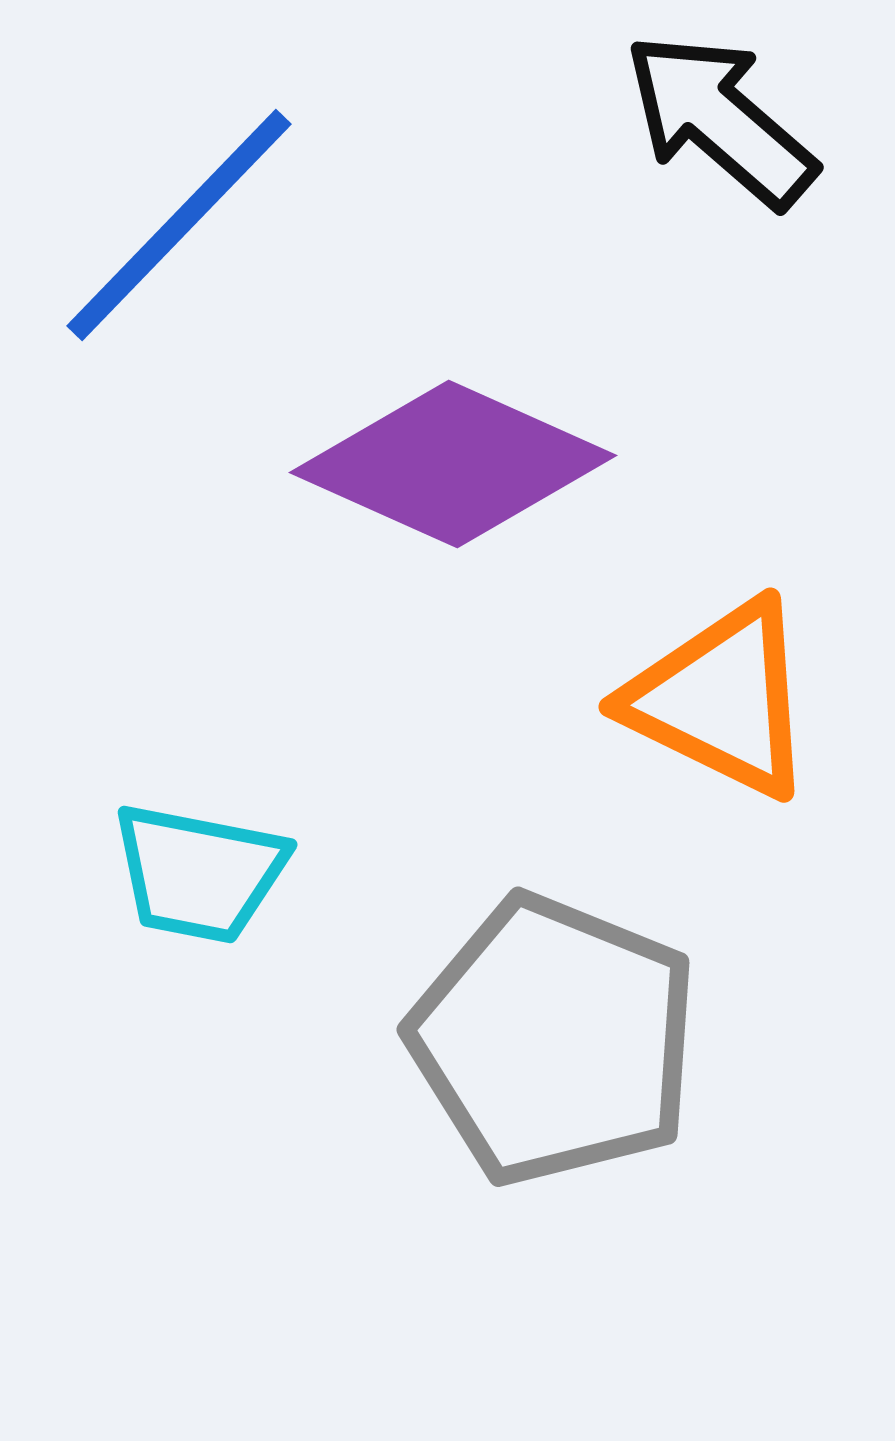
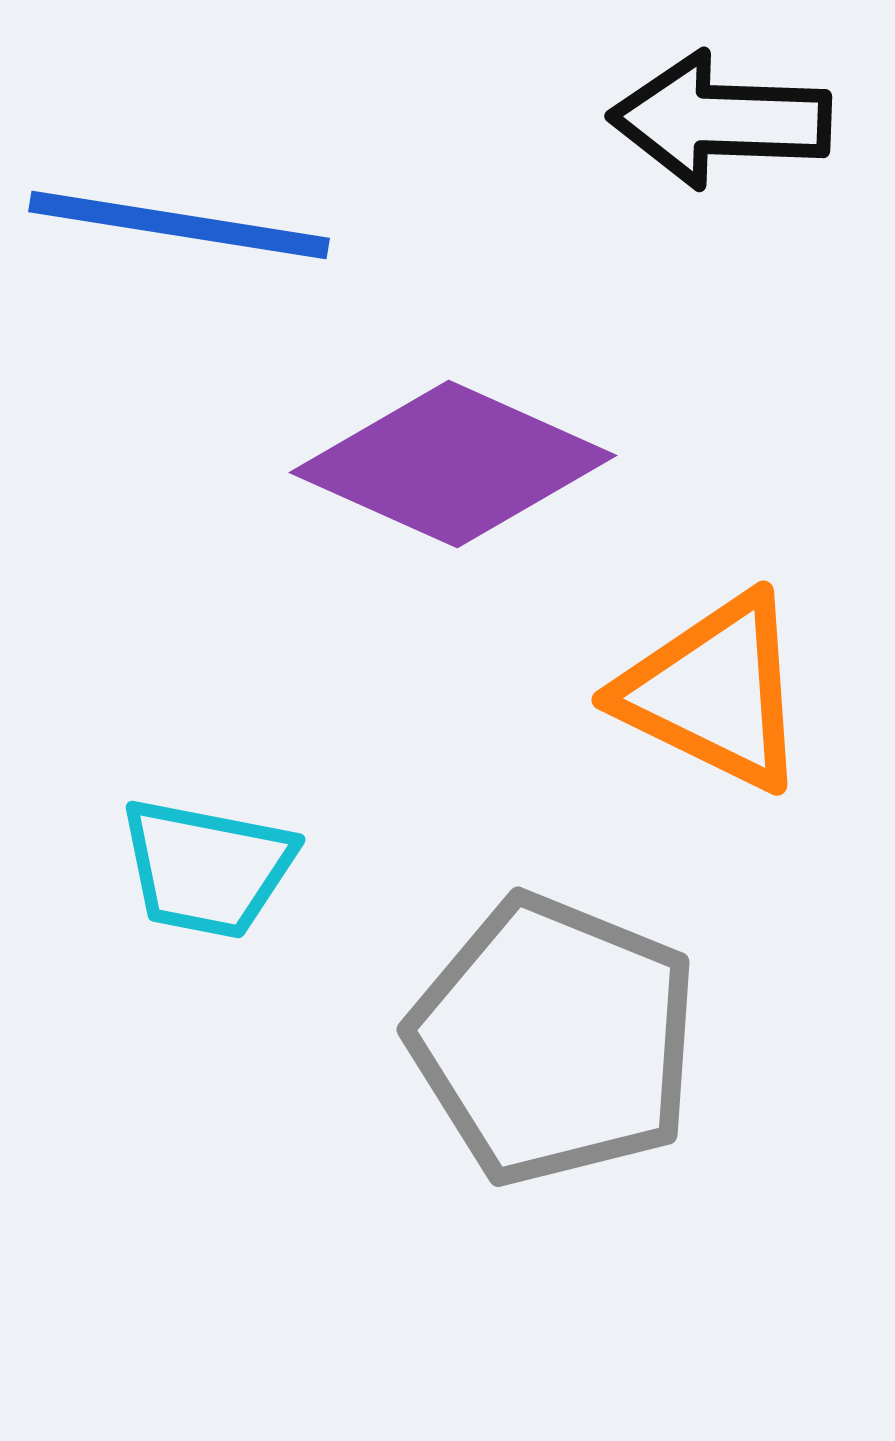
black arrow: rotated 39 degrees counterclockwise
blue line: rotated 55 degrees clockwise
orange triangle: moved 7 px left, 7 px up
cyan trapezoid: moved 8 px right, 5 px up
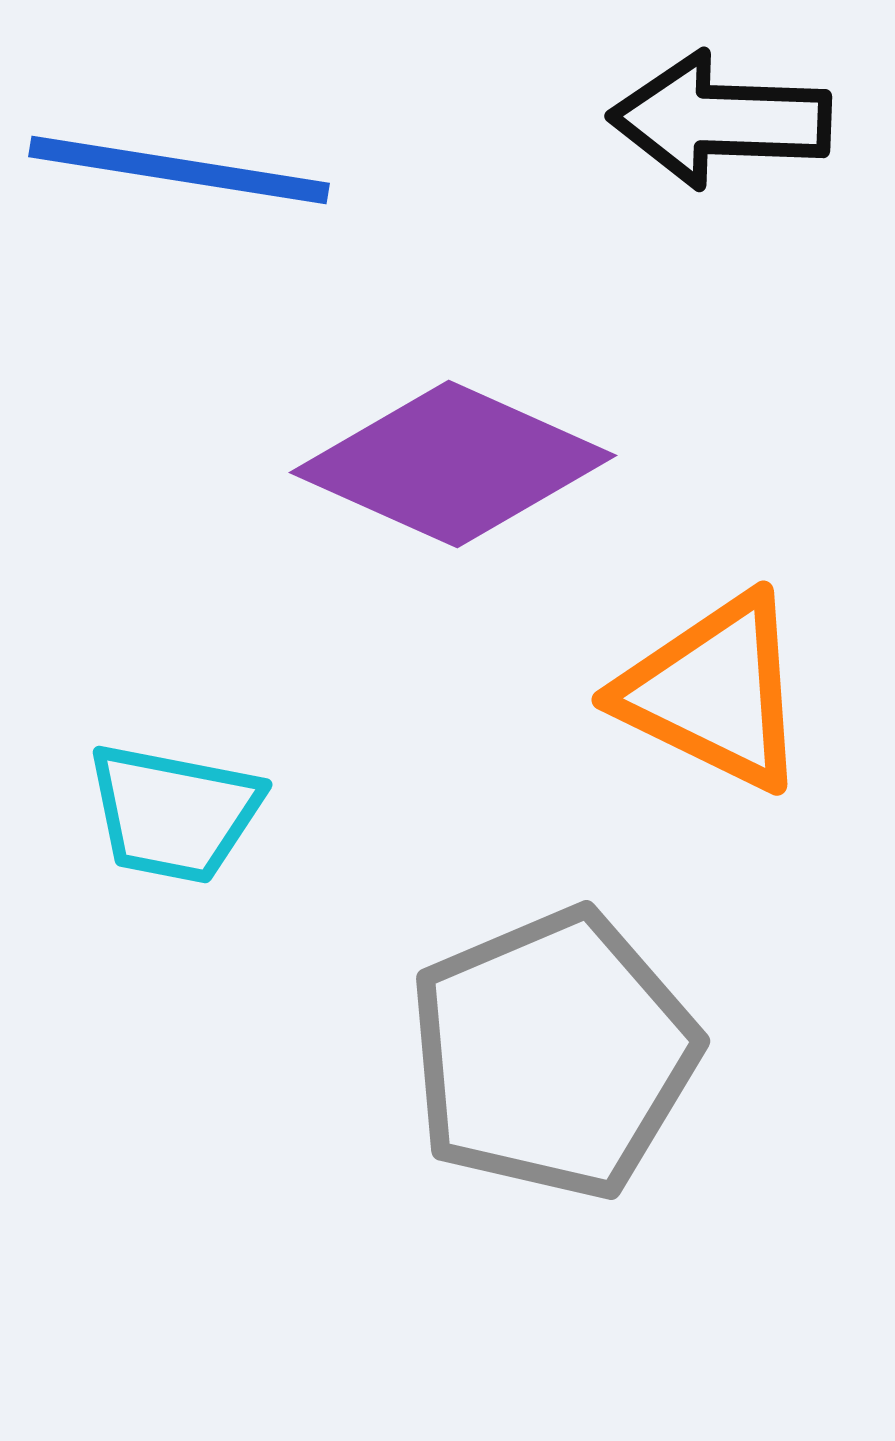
blue line: moved 55 px up
cyan trapezoid: moved 33 px left, 55 px up
gray pentagon: moved 1 px left, 14 px down; rotated 27 degrees clockwise
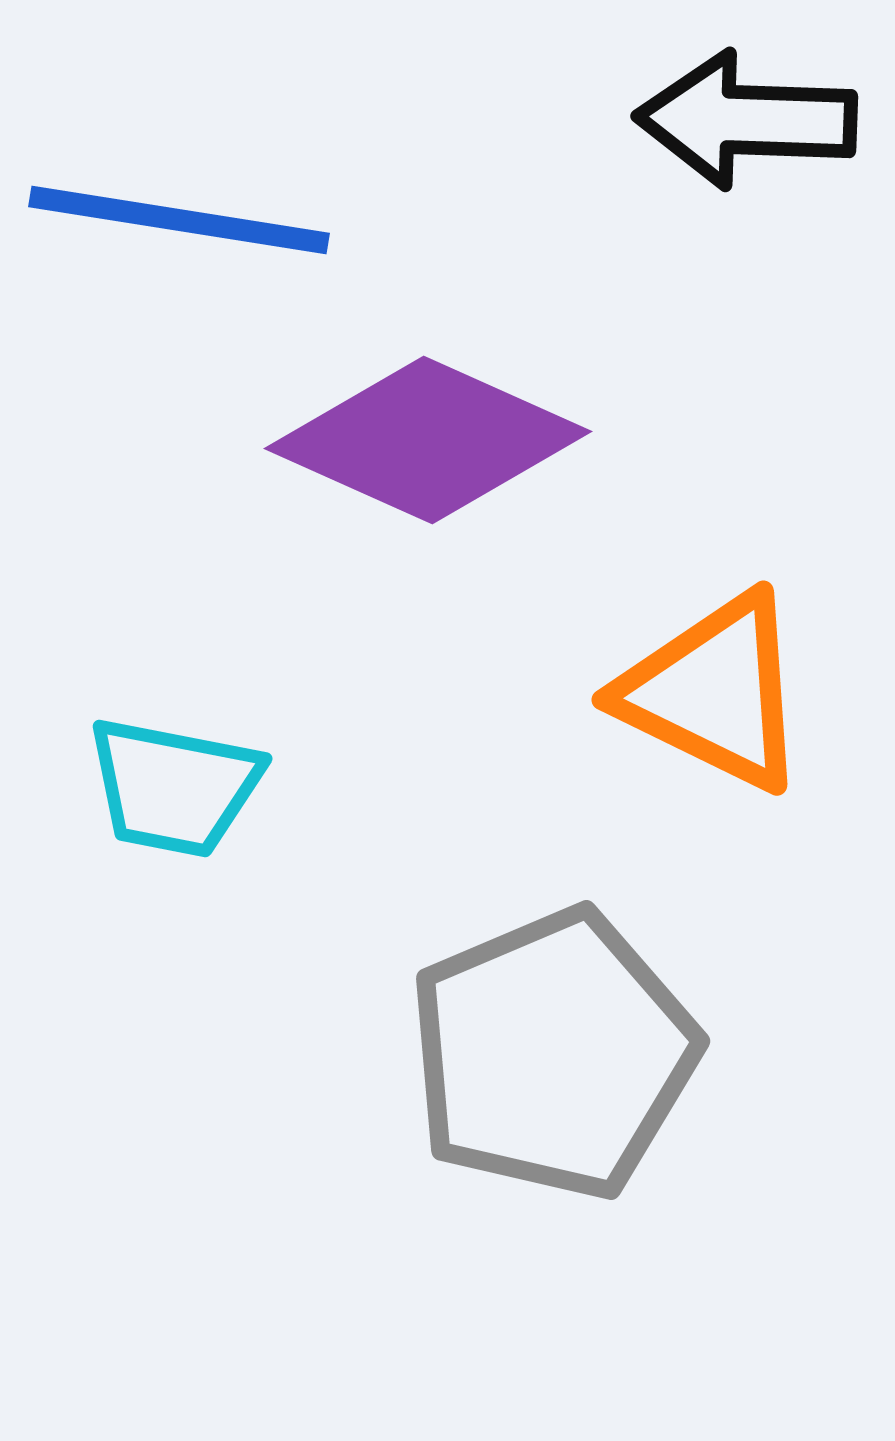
black arrow: moved 26 px right
blue line: moved 50 px down
purple diamond: moved 25 px left, 24 px up
cyan trapezoid: moved 26 px up
